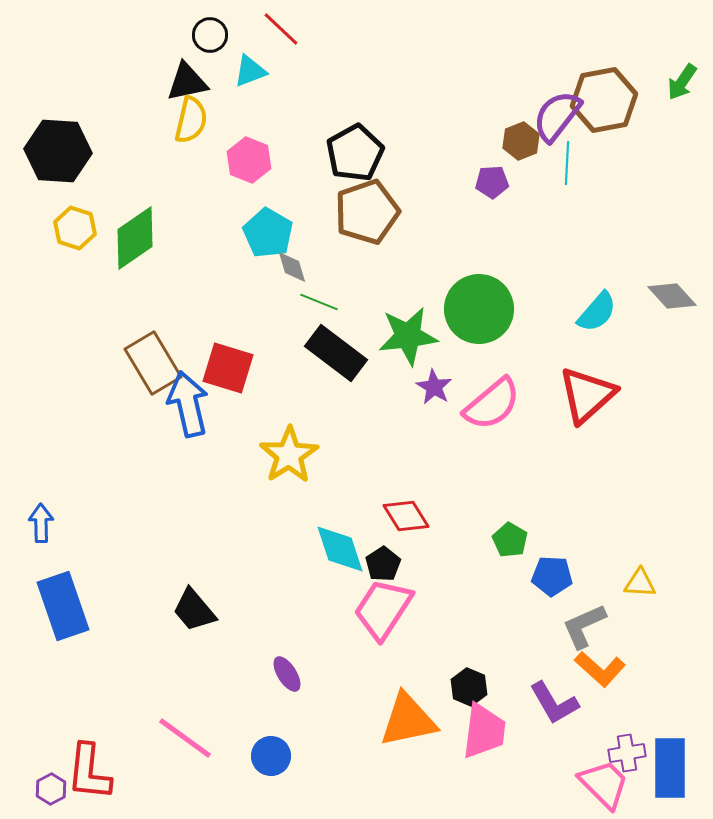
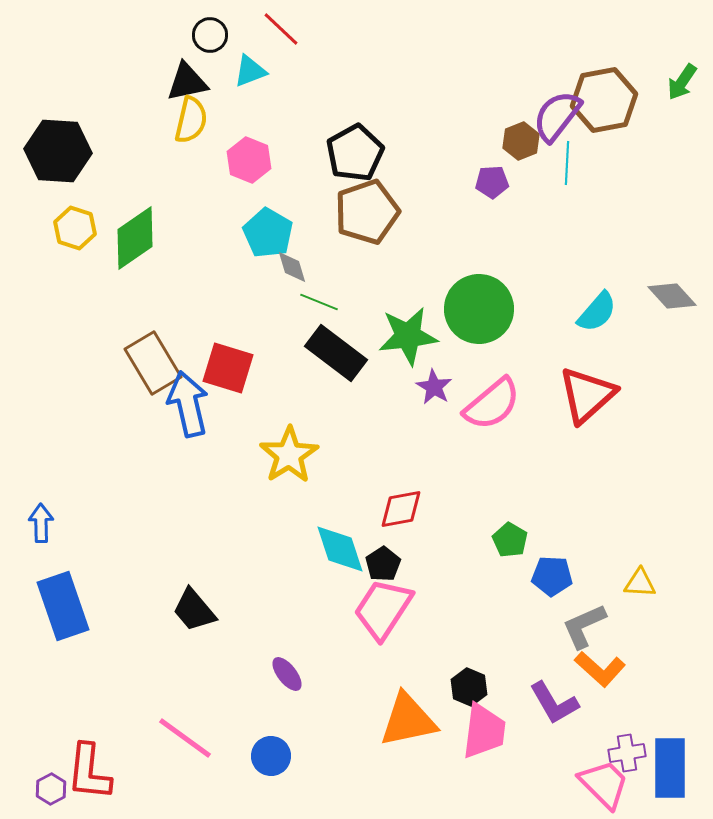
red diamond at (406, 516): moved 5 px left, 7 px up; rotated 69 degrees counterclockwise
purple ellipse at (287, 674): rotated 6 degrees counterclockwise
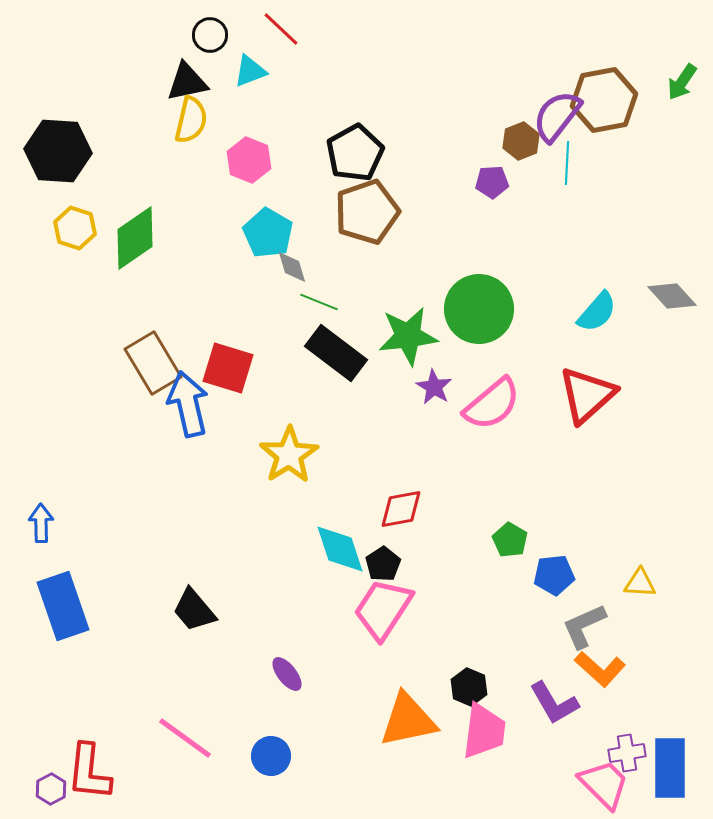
blue pentagon at (552, 576): moved 2 px right, 1 px up; rotated 9 degrees counterclockwise
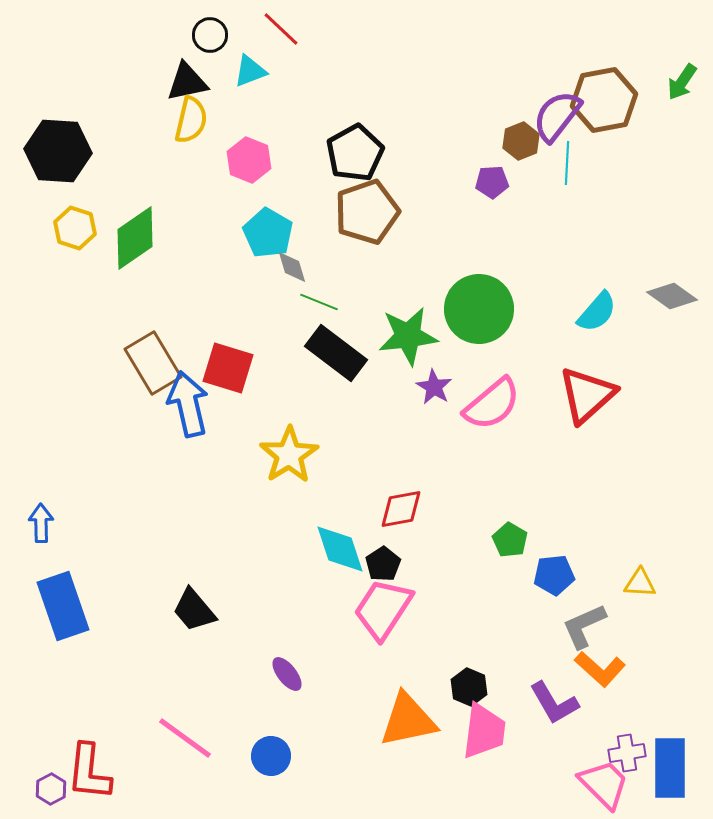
gray diamond at (672, 296): rotated 12 degrees counterclockwise
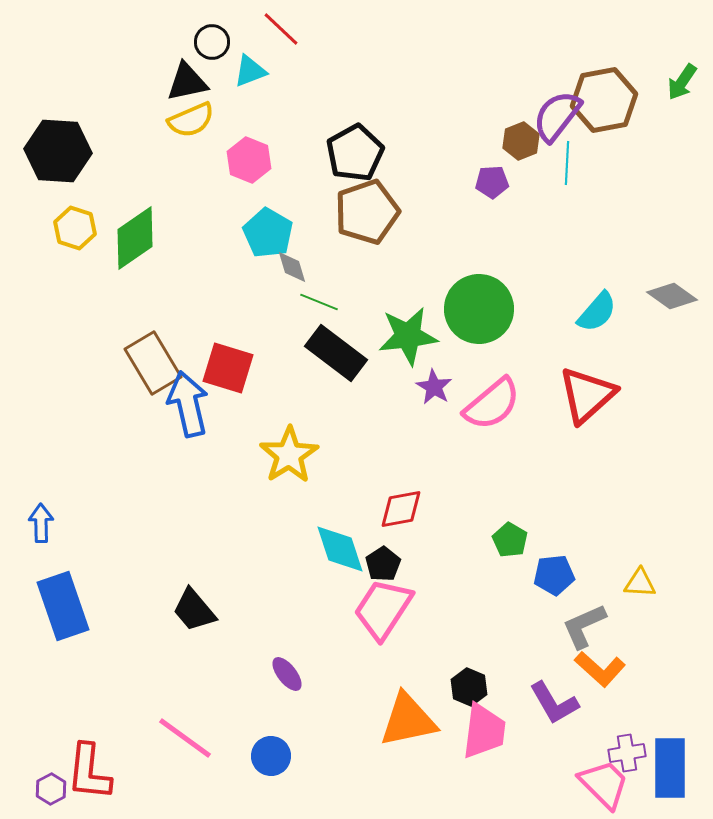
black circle at (210, 35): moved 2 px right, 7 px down
yellow semicircle at (191, 120): rotated 54 degrees clockwise
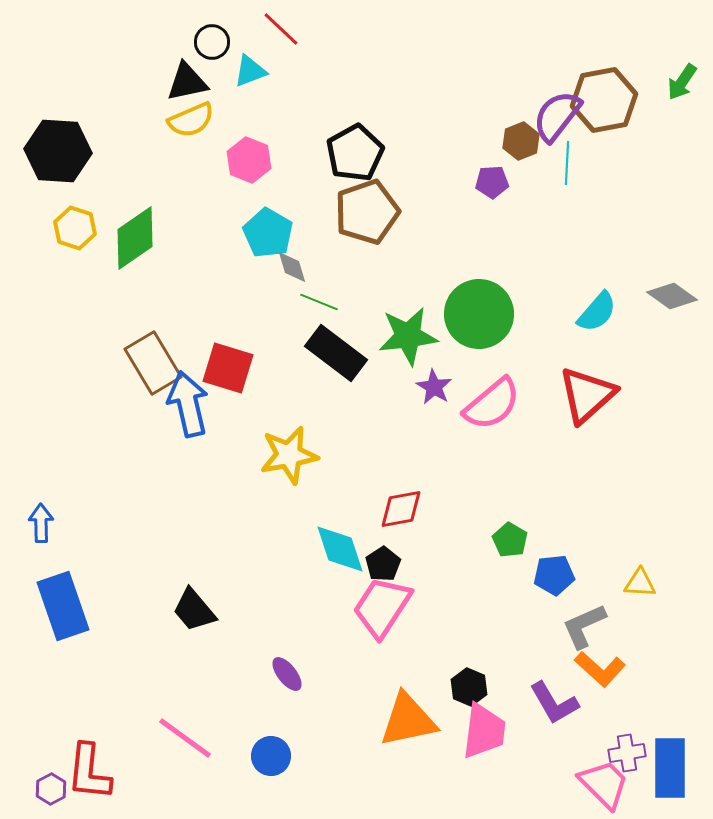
green circle at (479, 309): moved 5 px down
yellow star at (289, 455): rotated 22 degrees clockwise
pink trapezoid at (383, 609): moved 1 px left, 2 px up
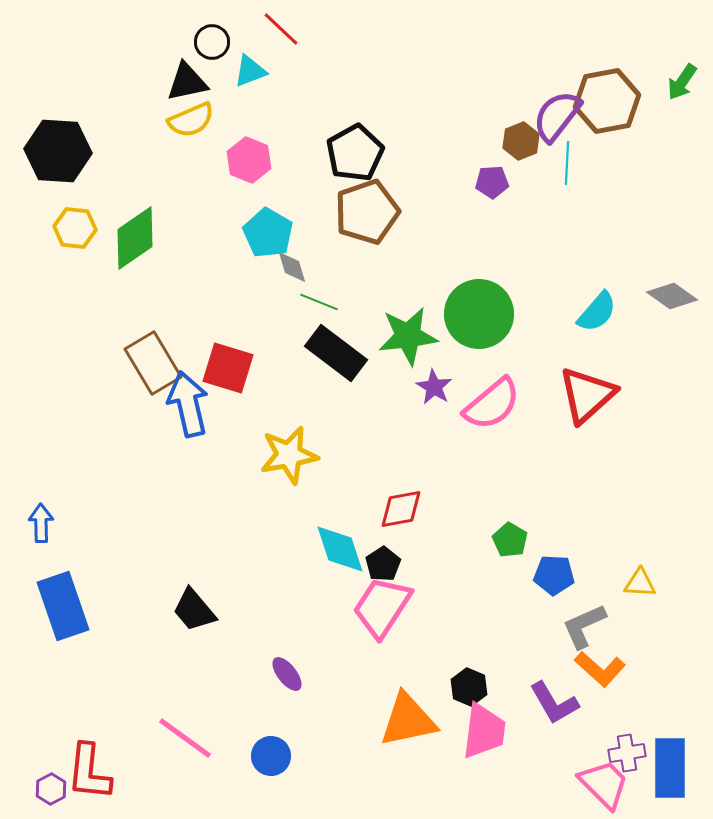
brown hexagon at (604, 100): moved 3 px right, 1 px down
yellow hexagon at (75, 228): rotated 12 degrees counterclockwise
blue pentagon at (554, 575): rotated 9 degrees clockwise
